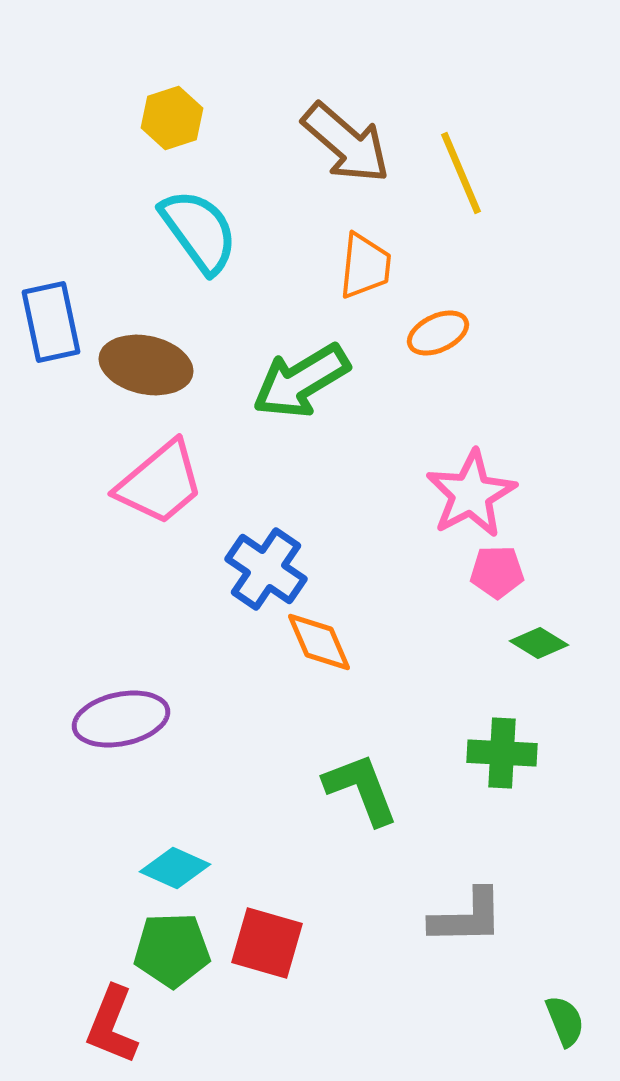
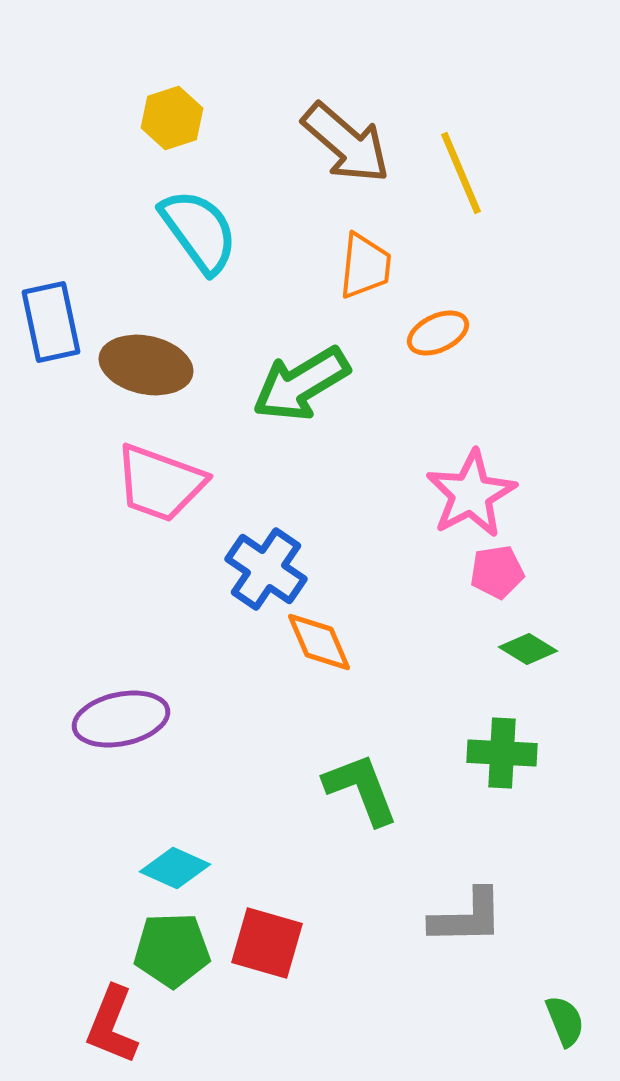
green arrow: moved 3 px down
pink trapezoid: rotated 60 degrees clockwise
pink pentagon: rotated 8 degrees counterclockwise
green diamond: moved 11 px left, 6 px down
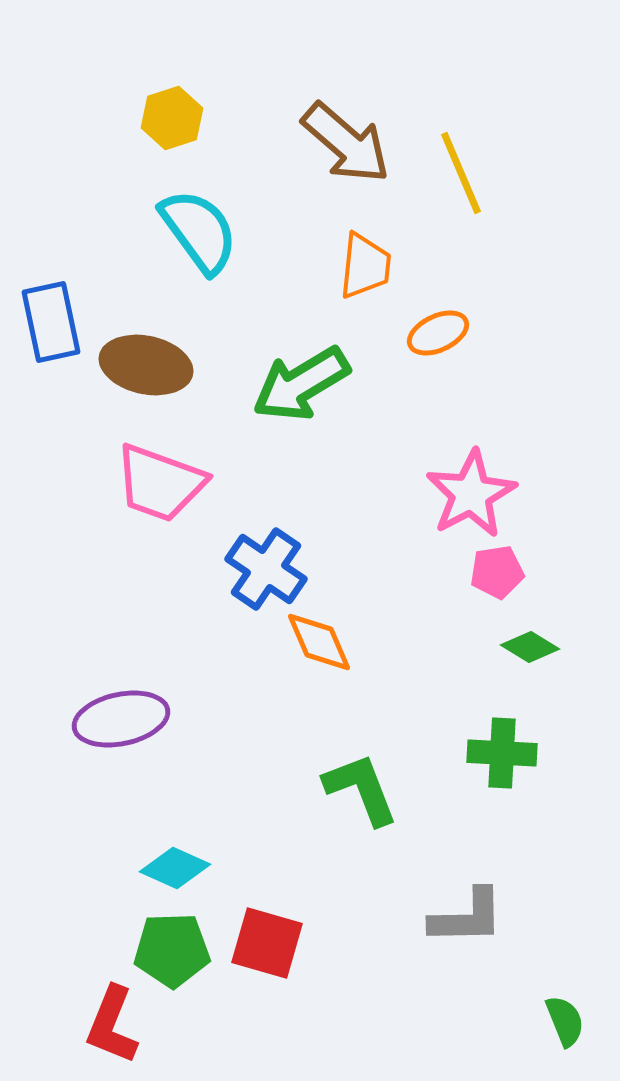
green diamond: moved 2 px right, 2 px up
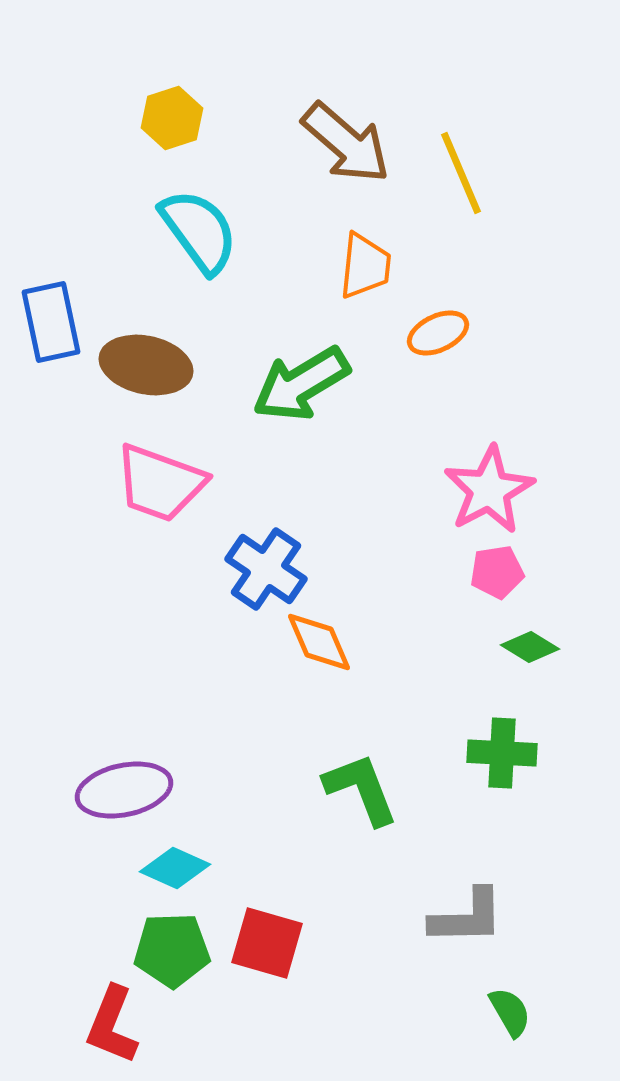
pink star: moved 18 px right, 4 px up
purple ellipse: moved 3 px right, 71 px down
green semicircle: moved 55 px left, 9 px up; rotated 8 degrees counterclockwise
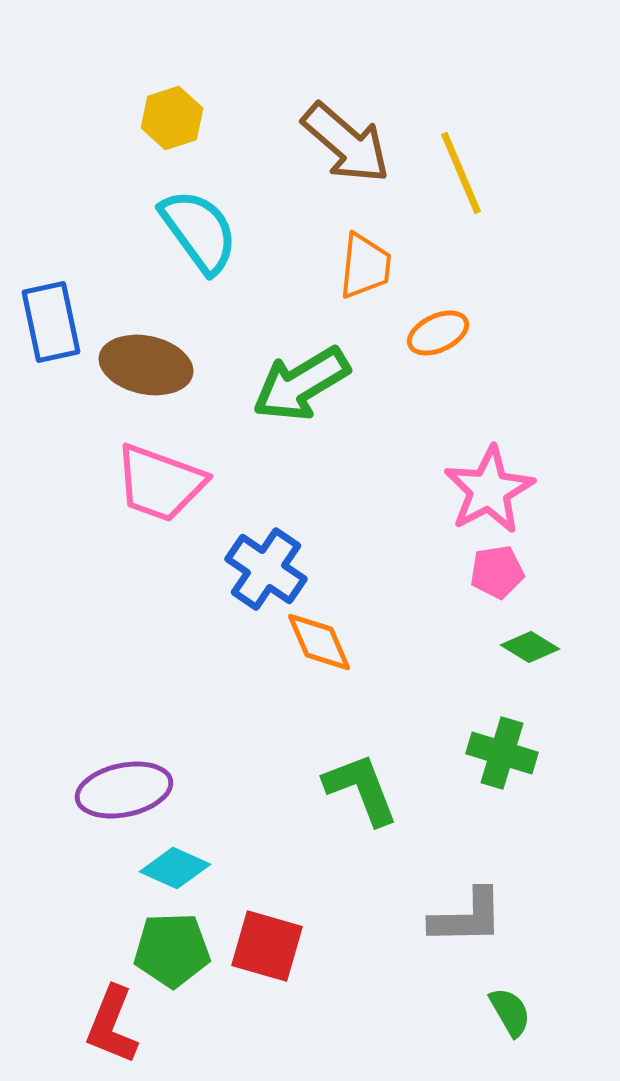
green cross: rotated 14 degrees clockwise
red square: moved 3 px down
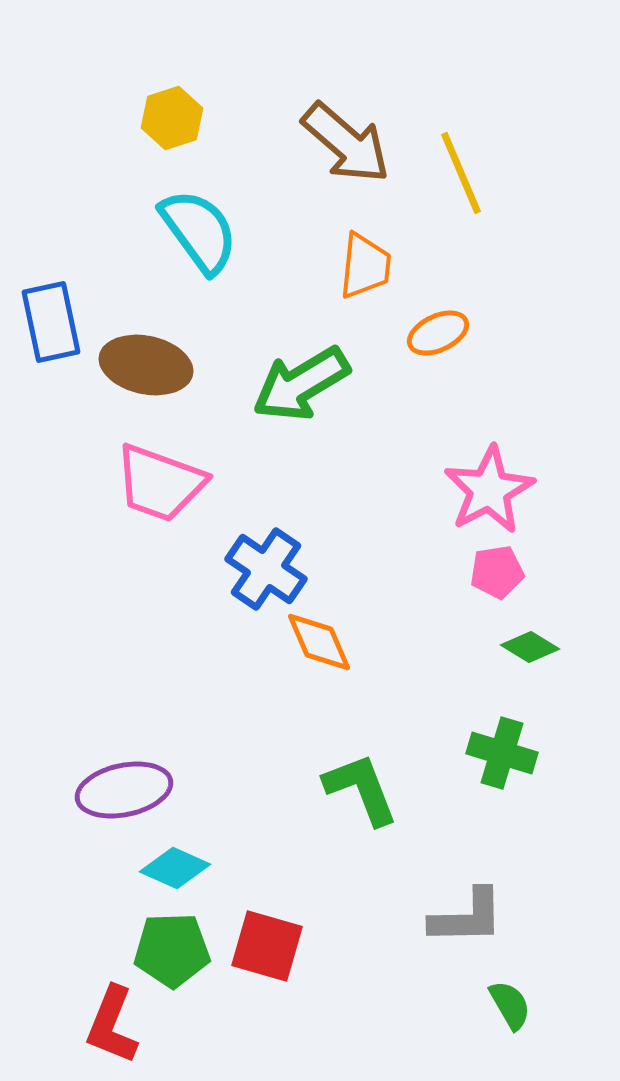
green semicircle: moved 7 px up
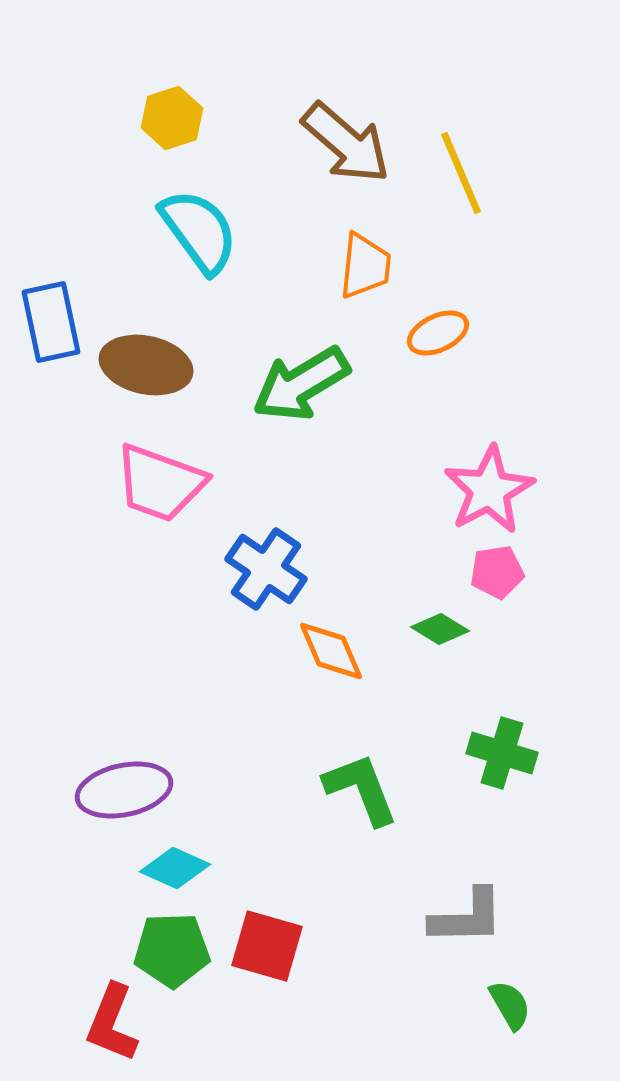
orange diamond: moved 12 px right, 9 px down
green diamond: moved 90 px left, 18 px up
red L-shape: moved 2 px up
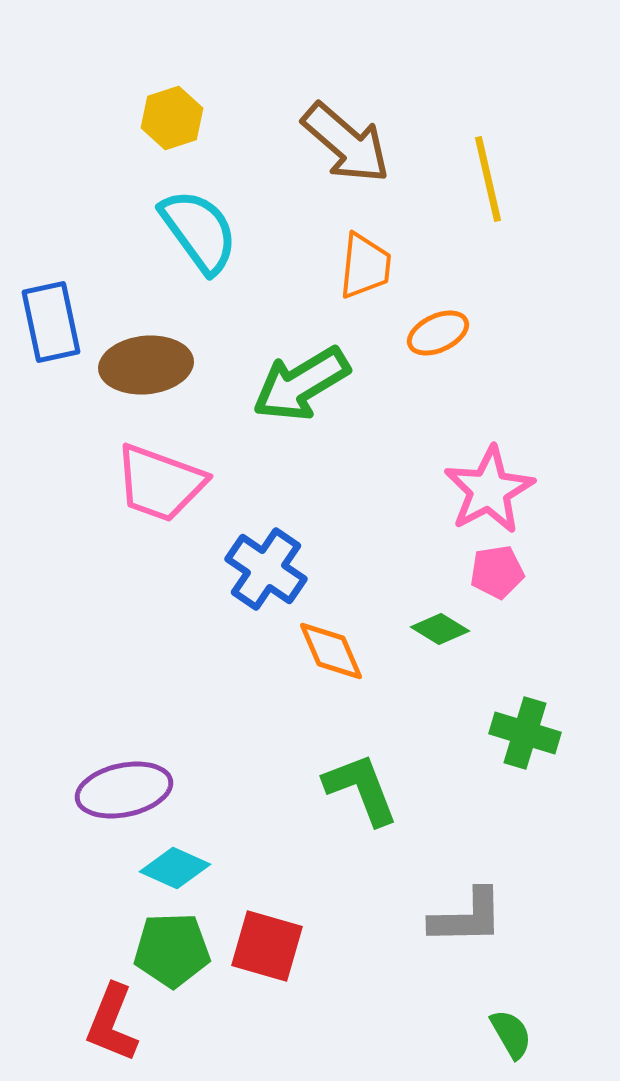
yellow line: moved 27 px right, 6 px down; rotated 10 degrees clockwise
brown ellipse: rotated 18 degrees counterclockwise
green cross: moved 23 px right, 20 px up
green semicircle: moved 1 px right, 29 px down
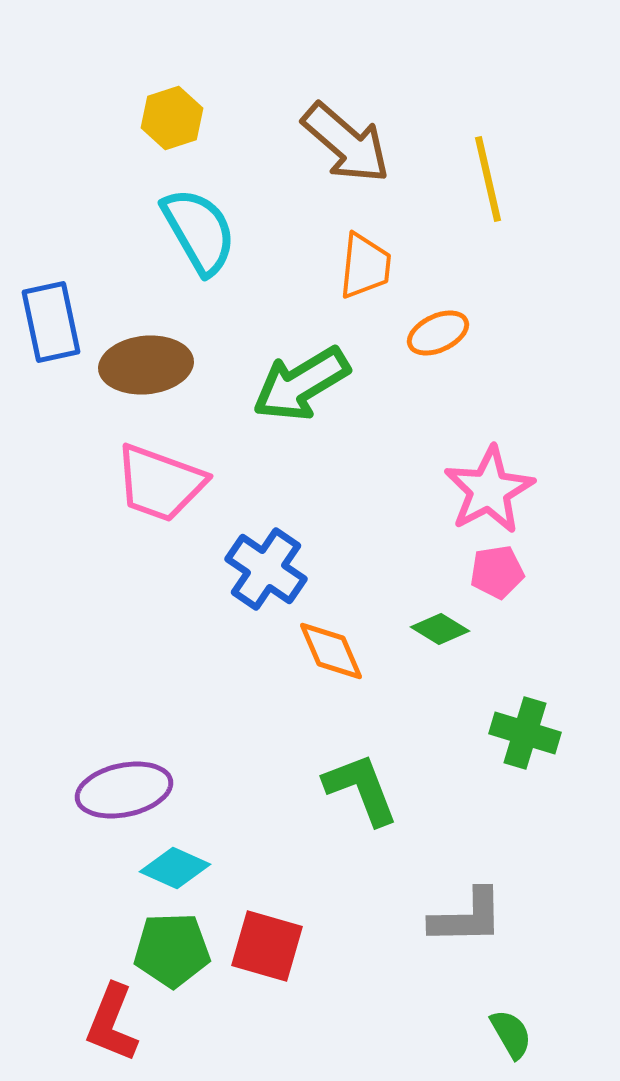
cyan semicircle: rotated 6 degrees clockwise
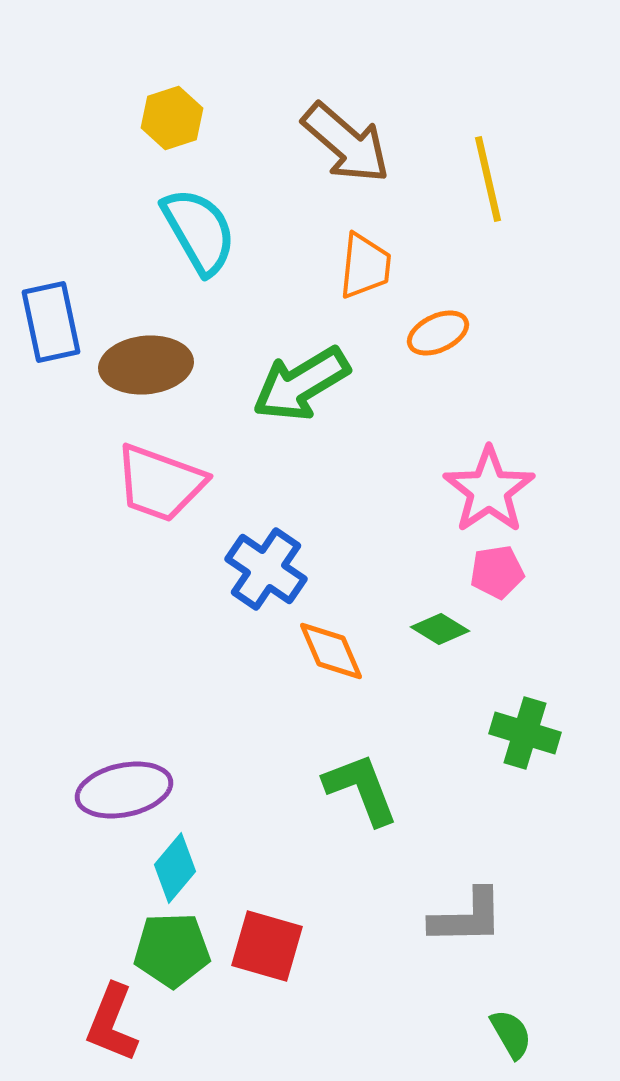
pink star: rotated 6 degrees counterclockwise
cyan diamond: rotated 74 degrees counterclockwise
